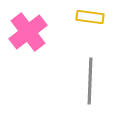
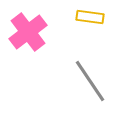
gray line: rotated 36 degrees counterclockwise
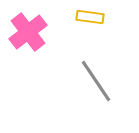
gray line: moved 6 px right
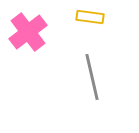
gray line: moved 4 px left, 4 px up; rotated 21 degrees clockwise
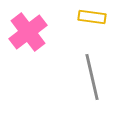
yellow rectangle: moved 2 px right
